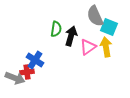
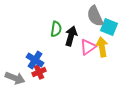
yellow arrow: moved 4 px left
red cross: moved 12 px right; rotated 16 degrees counterclockwise
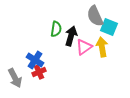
pink triangle: moved 4 px left
gray arrow: rotated 42 degrees clockwise
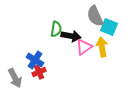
black arrow: rotated 84 degrees clockwise
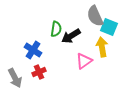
black arrow: rotated 138 degrees clockwise
pink triangle: moved 14 px down
blue cross: moved 2 px left, 10 px up
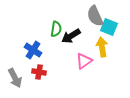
red cross: rotated 32 degrees clockwise
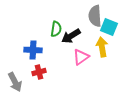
gray semicircle: rotated 20 degrees clockwise
blue cross: rotated 30 degrees counterclockwise
pink triangle: moved 3 px left, 4 px up
red cross: rotated 24 degrees counterclockwise
gray arrow: moved 4 px down
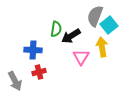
gray semicircle: rotated 25 degrees clockwise
cyan square: moved 2 px up; rotated 30 degrees clockwise
pink triangle: rotated 24 degrees counterclockwise
gray arrow: moved 1 px up
